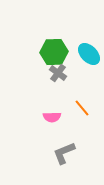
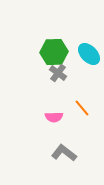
pink semicircle: moved 2 px right
gray L-shape: rotated 60 degrees clockwise
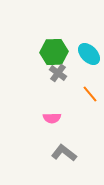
orange line: moved 8 px right, 14 px up
pink semicircle: moved 2 px left, 1 px down
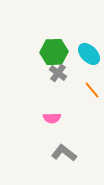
orange line: moved 2 px right, 4 px up
